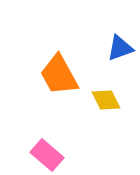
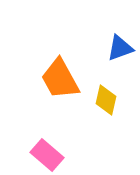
orange trapezoid: moved 1 px right, 4 px down
yellow diamond: rotated 40 degrees clockwise
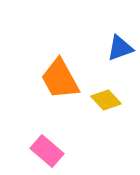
yellow diamond: rotated 56 degrees counterclockwise
pink rectangle: moved 4 px up
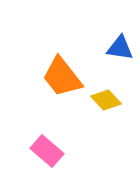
blue triangle: rotated 28 degrees clockwise
orange trapezoid: moved 2 px right, 2 px up; rotated 9 degrees counterclockwise
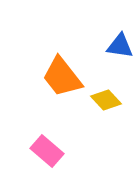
blue triangle: moved 2 px up
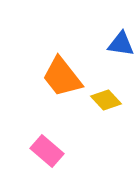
blue triangle: moved 1 px right, 2 px up
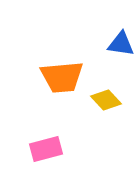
orange trapezoid: rotated 57 degrees counterclockwise
pink rectangle: moved 1 px left, 2 px up; rotated 56 degrees counterclockwise
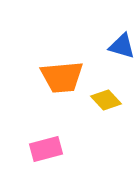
blue triangle: moved 1 px right, 2 px down; rotated 8 degrees clockwise
